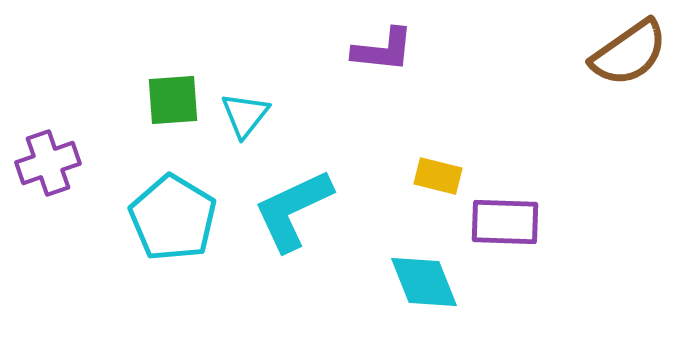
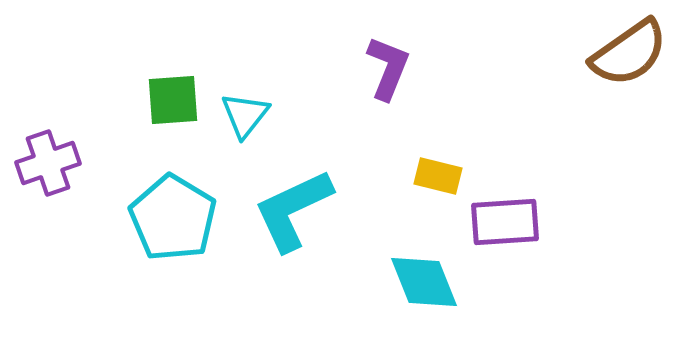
purple L-shape: moved 5 px right, 18 px down; rotated 74 degrees counterclockwise
purple rectangle: rotated 6 degrees counterclockwise
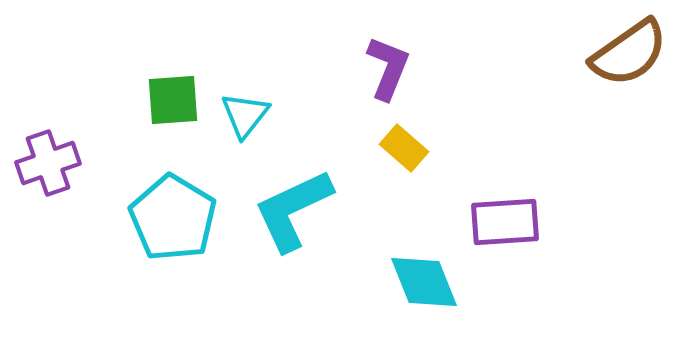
yellow rectangle: moved 34 px left, 28 px up; rotated 27 degrees clockwise
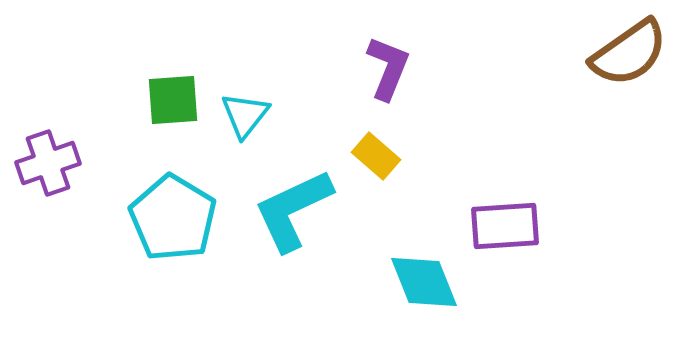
yellow rectangle: moved 28 px left, 8 px down
purple rectangle: moved 4 px down
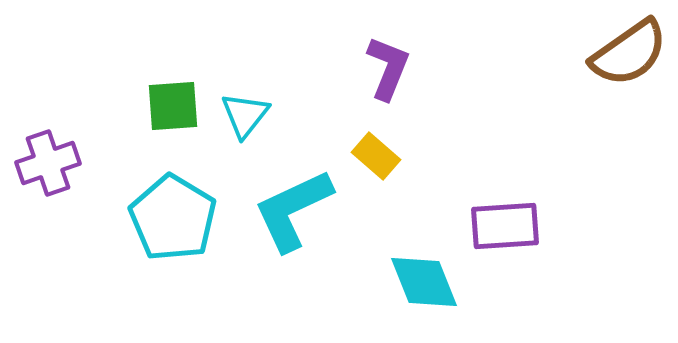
green square: moved 6 px down
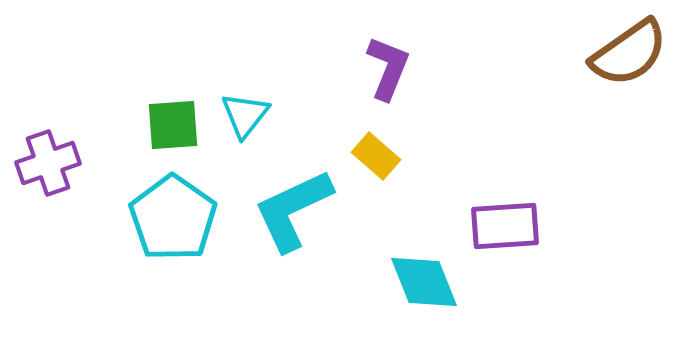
green square: moved 19 px down
cyan pentagon: rotated 4 degrees clockwise
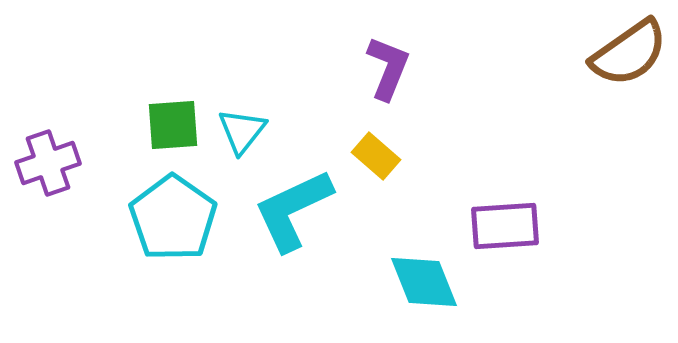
cyan triangle: moved 3 px left, 16 px down
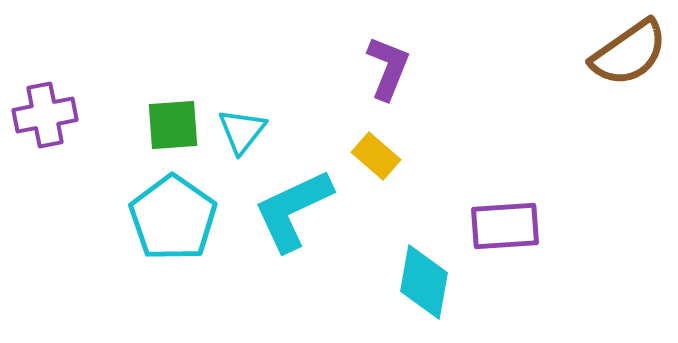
purple cross: moved 3 px left, 48 px up; rotated 8 degrees clockwise
cyan diamond: rotated 32 degrees clockwise
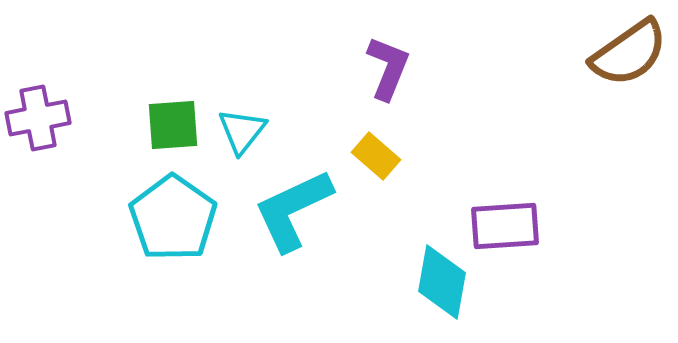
purple cross: moved 7 px left, 3 px down
cyan diamond: moved 18 px right
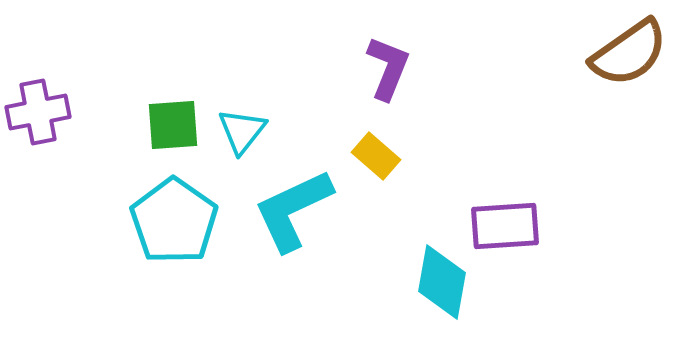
purple cross: moved 6 px up
cyan pentagon: moved 1 px right, 3 px down
